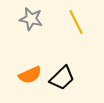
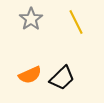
gray star: rotated 25 degrees clockwise
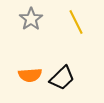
orange semicircle: rotated 20 degrees clockwise
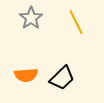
gray star: moved 1 px up
orange semicircle: moved 4 px left
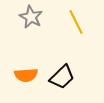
gray star: moved 1 px up; rotated 10 degrees counterclockwise
black trapezoid: moved 1 px up
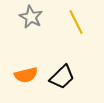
orange semicircle: rotated 10 degrees counterclockwise
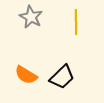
yellow line: rotated 25 degrees clockwise
orange semicircle: rotated 45 degrees clockwise
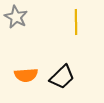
gray star: moved 15 px left
orange semicircle: rotated 35 degrees counterclockwise
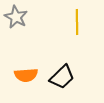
yellow line: moved 1 px right
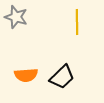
gray star: rotated 10 degrees counterclockwise
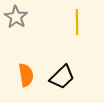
gray star: rotated 15 degrees clockwise
orange semicircle: rotated 95 degrees counterclockwise
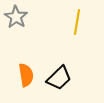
yellow line: rotated 10 degrees clockwise
black trapezoid: moved 3 px left, 1 px down
